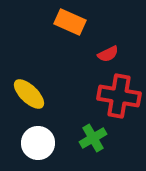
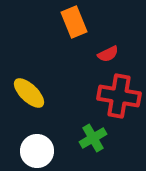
orange rectangle: moved 4 px right; rotated 44 degrees clockwise
yellow ellipse: moved 1 px up
white circle: moved 1 px left, 8 px down
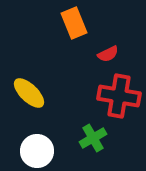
orange rectangle: moved 1 px down
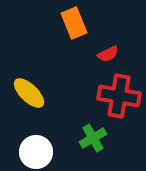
white circle: moved 1 px left, 1 px down
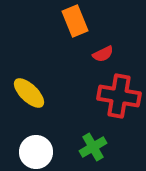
orange rectangle: moved 1 px right, 2 px up
red semicircle: moved 5 px left
green cross: moved 9 px down
